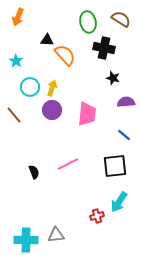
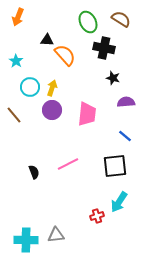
green ellipse: rotated 15 degrees counterclockwise
blue line: moved 1 px right, 1 px down
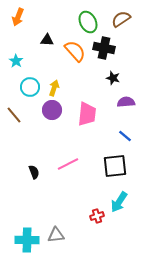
brown semicircle: rotated 66 degrees counterclockwise
orange semicircle: moved 10 px right, 4 px up
yellow arrow: moved 2 px right
cyan cross: moved 1 px right
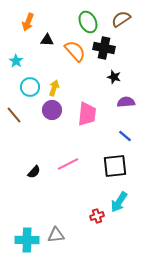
orange arrow: moved 10 px right, 5 px down
black star: moved 1 px right, 1 px up
black semicircle: rotated 64 degrees clockwise
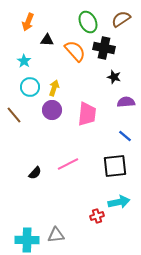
cyan star: moved 8 px right
black semicircle: moved 1 px right, 1 px down
cyan arrow: rotated 135 degrees counterclockwise
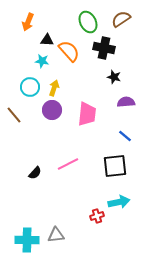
orange semicircle: moved 6 px left
cyan star: moved 18 px right; rotated 24 degrees counterclockwise
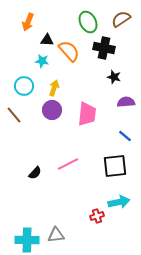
cyan circle: moved 6 px left, 1 px up
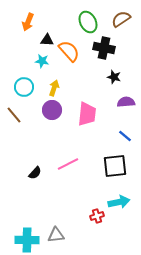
cyan circle: moved 1 px down
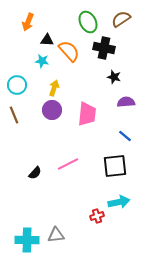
cyan circle: moved 7 px left, 2 px up
brown line: rotated 18 degrees clockwise
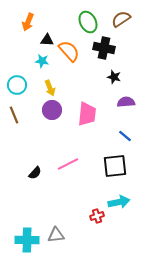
yellow arrow: moved 4 px left; rotated 140 degrees clockwise
